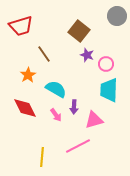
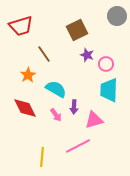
brown square: moved 2 px left, 1 px up; rotated 25 degrees clockwise
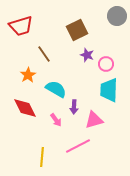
pink arrow: moved 5 px down
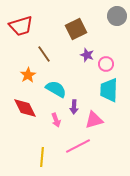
brown square: moved 1 px left, 1 px up
pink arrow: rotated 16 degrees clockwise
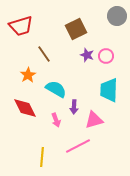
pink circle: moved 8 px up
